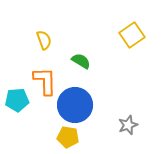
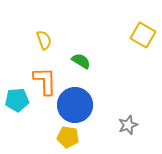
yellow square: moved 11 px right; rotated 25 degrees counterclockwise
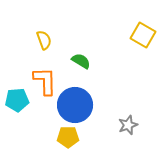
yellow pentagon: rotated 10 degrees counterclockwise
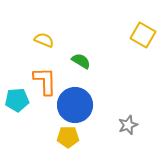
yellow semicircle: rotated 48 degrees counterclockwise
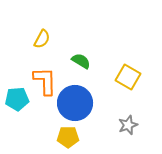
yellow square: moved 15 px left, 42 px down
yellow semicircle: moved 2 px left, 1 px up; rotated 96 degrees clockwise
cyan pentagon: moved 1 px up
blue circle: moved 2 px up
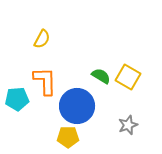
green semicircle: moved 20 px right, 15 px down
blue circle: moved 2 px right, 3 px down
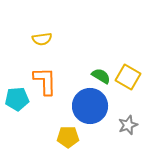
yellow semicircle: rotated 54 degrees clockwise
blue circle: moved 13 px right
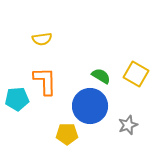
yellow square: moved 8 px right, 3 px up
yellow pentagon: moved 1 px left, 3 px up
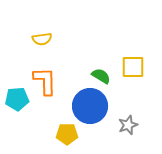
yellow square: moved 3 px left, 7 px up; rotated 30 degrees counterclockwise
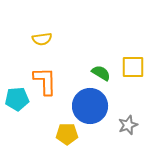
green semicircle: moved 3 px up
